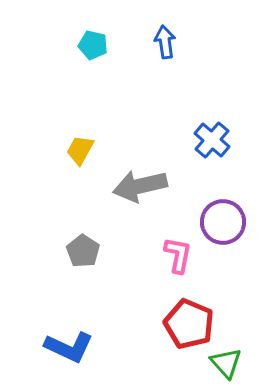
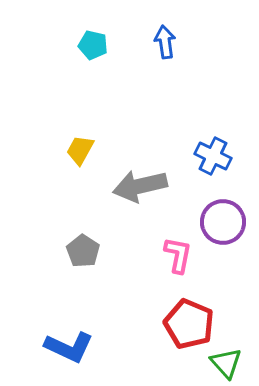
blue cross: moved 1 px right, 16 px down; rotated 15 degrees counterclockwise
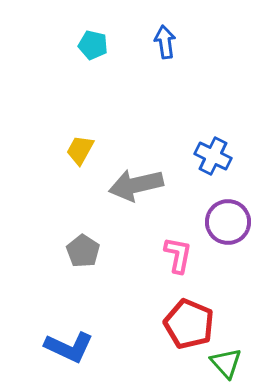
gray arrow: moved 4 px left, 1 px up
purple circle: moved 5 px right
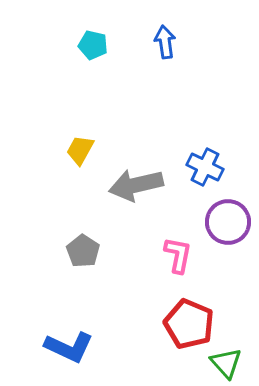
blue cross: moved 8 px left, 11 px down
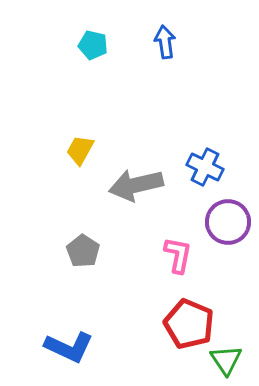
green triangle: moved 3 px up; rotated 8 degrees clockwise
